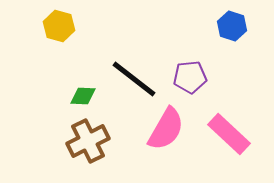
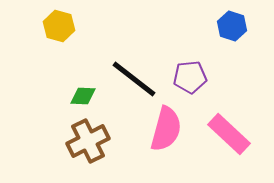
pink semicircle: rotated 15 degrees counterclockwise
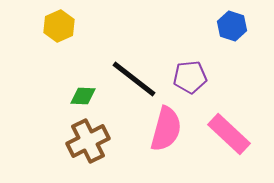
yellow hexagon: rotated 20 degrees clockwise
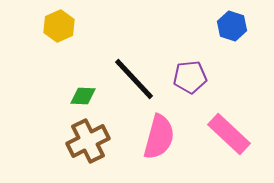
black line: rotated 9 degrees clockwise
pink semicircle: moved 7 px left, 8 px down
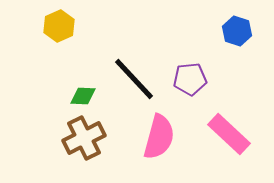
blue hexagon: moved 5 px right, 5 px down
purple pentagon: moved 2 px down
brown cross: moved 4 px left, 3 px up
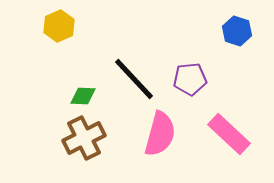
pink semicircle: moved 1 px right, 3 px up
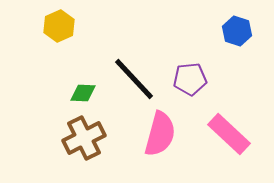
green diamond: moved 3 px up
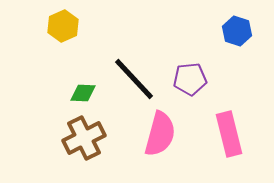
yellow hexagon: moved 4 px right
pink rectangle: rotated 33 degrees clockwise
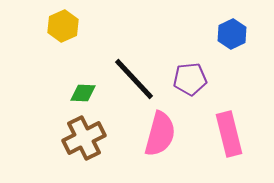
blue hexagon: moved 5 px left, 3 px down; rotated 16 degrees clockwise
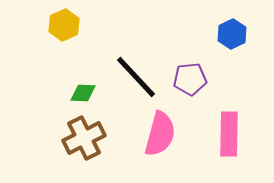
yellow hexagon: moved 1 px right, 1 px up
black line: moved 2 px right, 2 px up
pink rectangle: rotated 15 degrees clockwise
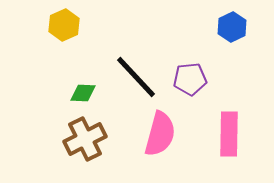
blue hexagon: moved 7 px up
brown cross: moved 1 px right, 1 px down
